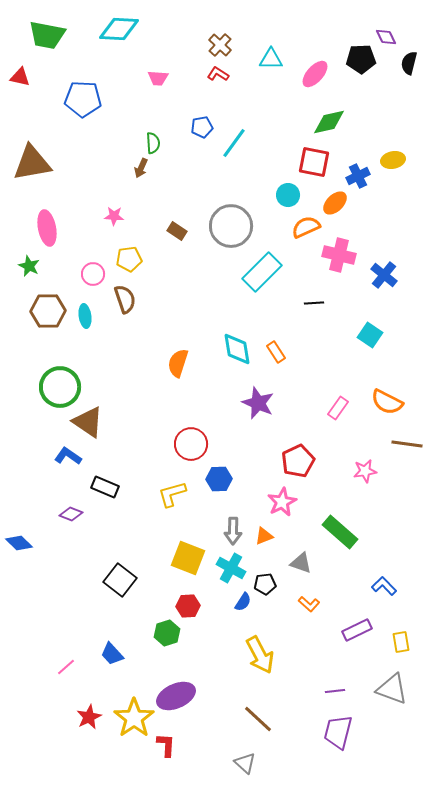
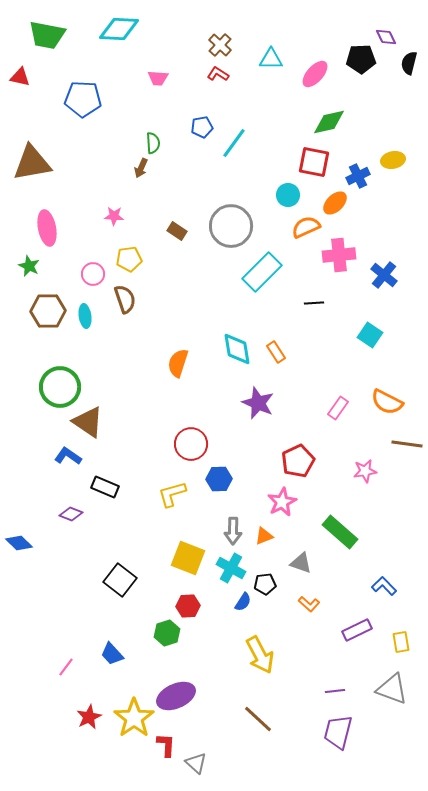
pink cross at (339, 255): rotated 20 degrees counterclockwise
pink line at (66, 667): rotated 12 degrees counterclockwise
gray triangle at (245, 763): moved 49 px left
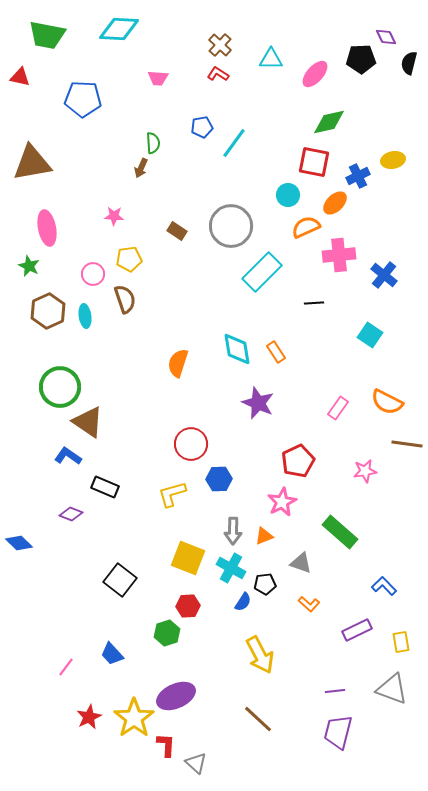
brown hexagon at (48, 311): rotated 24 degrees counterclockwise
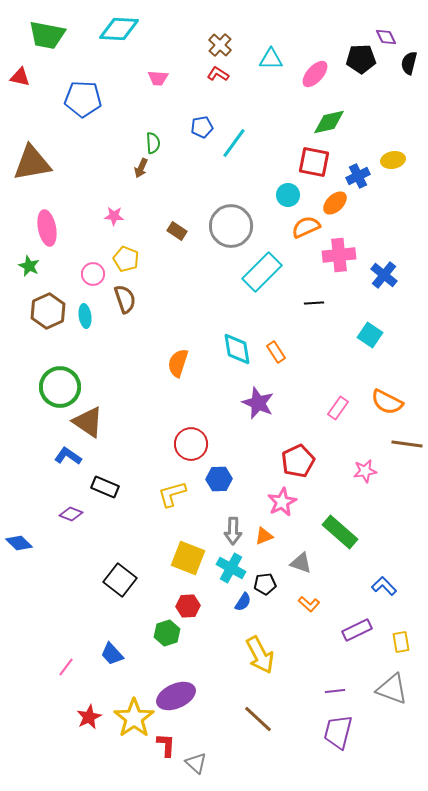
yellow pentagon at (129, 259): moved 3 px left; rotated 30 degrees clockwise
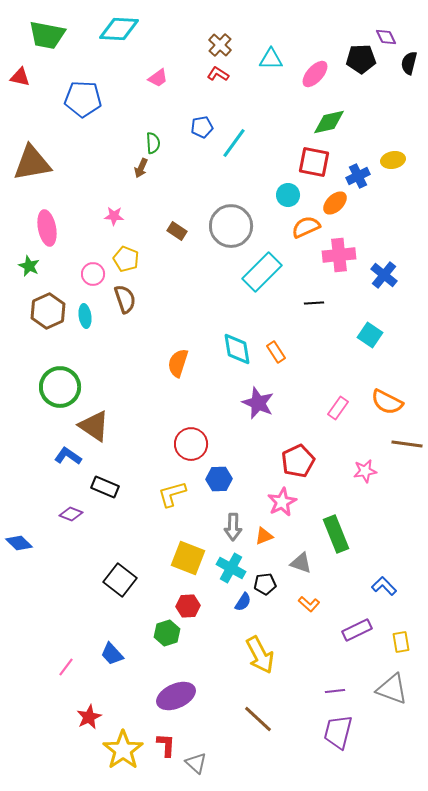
pink trapezoid at (158, 78): rotated 40 degrees counterclockwise
brown triangle at (88, 422): moved 6 px right, 4 px down
gray arrow at (233, 531): moved 4 px up
green rectangle at (340, 532): moved 4 px left, 2 px down; rotated 27 degrees clockwise
yellow star at (134, 718): moved 11 px left, 32 px down
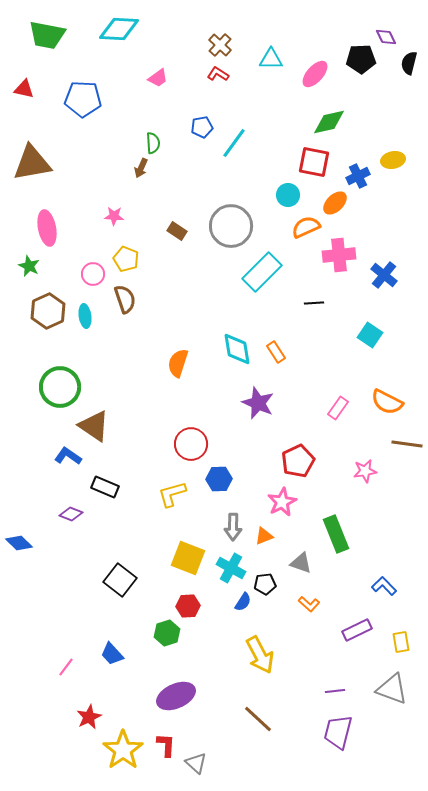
red triangle at (20, 77): moved 4 px right, 12 px down
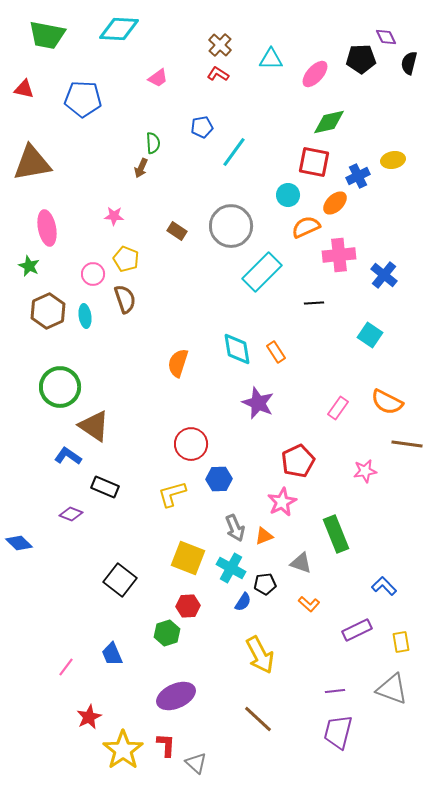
cyan line at (234, 143): moved 9 px down
gray arrow at (233, 527): moved 2 px right, 1 px down; rotated 24 degrees counterclockwise
blue trapezoid at (112, 654): rotated 20 degrees clockwise
